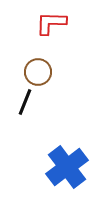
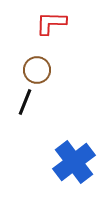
brown circle: moved 1 px left, 2 px up
blue cross: moved 7 px right, 5 px up
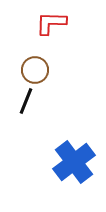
brown circle: moved 2 px left
black line: moved 1 px right, 1 px up
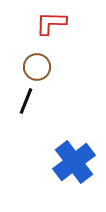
brown circle: moved 2 px right, 3 px up
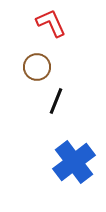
red L-shape: rotated 64 degrees clockwise
black line: moved 30 px right
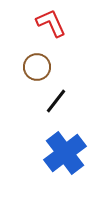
black line: rotated 16 degrees clockwise
blue cross: moved 9 px left, 9 px up
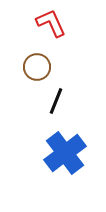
black line: rotated 16 degrees counterclockwise
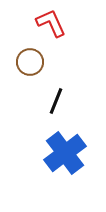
brown circle: moved 7 px left, 5 px up
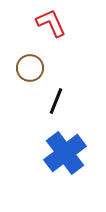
brown circle: moved 6 px down
